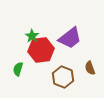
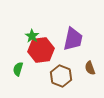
purple trapezoid: moved 3 px right, 1 px down; rotated 40 degrees counterclockwise
brown hexagon: moved 2 px left, 1 px up
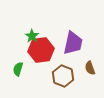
purple trapezoid: moved 4 px down
brown hexagon: moved 2 px right
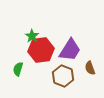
purple trapezoid: moved 3 px left, 7 px down; rotated 20 degrees clockwise
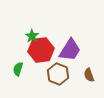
brown semicircle: moved 1 px left, 7 px down
brown hexagon: moved 5 px left, 2 px up
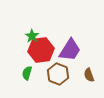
green semicircle: moved 9 px right, 4 px down
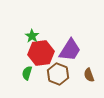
red hexagon: moved 3 px down
